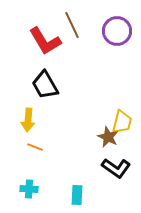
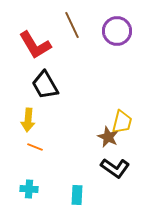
red L-shape: moved 10 px left, 4 px down
black L-shape: moved 1 px left
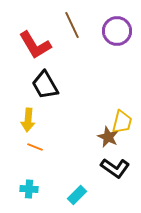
cyan rectangle: rotated 42 degrees clockwise
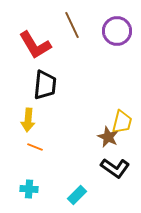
black trapezoid: rotated 144 degrees counterclockwise
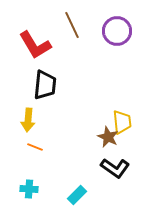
yellow trapezoid: rotated 20 degrees counterclockwise
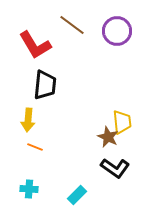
brown line: rotated 28 degrees counterclockwise
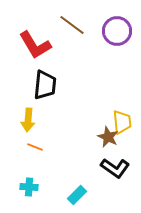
cyan cross: moved 2 px up
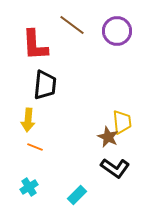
red L-shape: rotated 28 degrees clockwise
cyan cross: rotated 36 degrees counterclockwise
